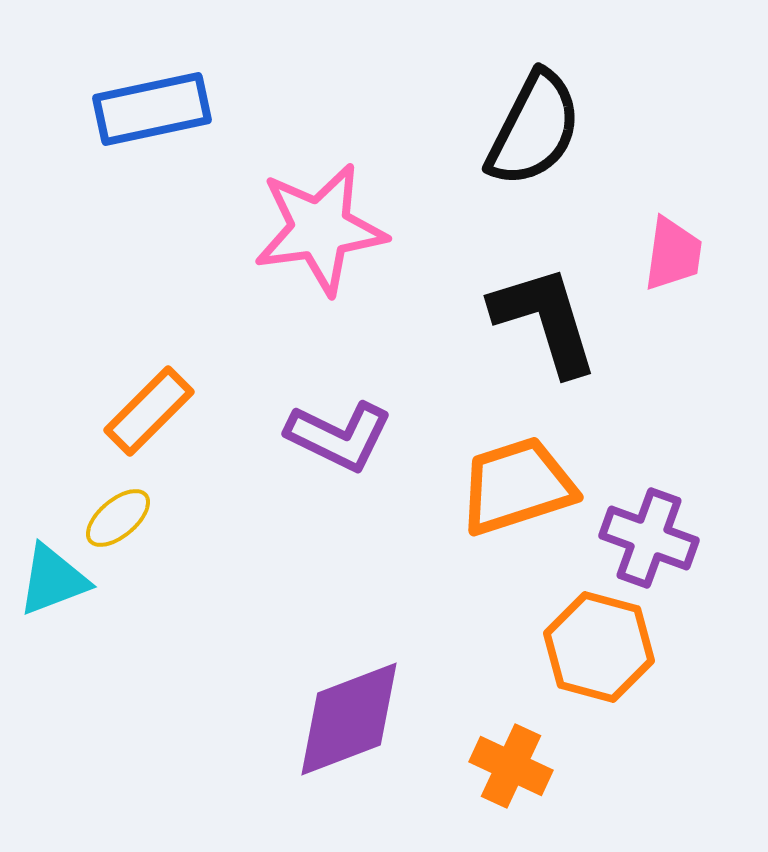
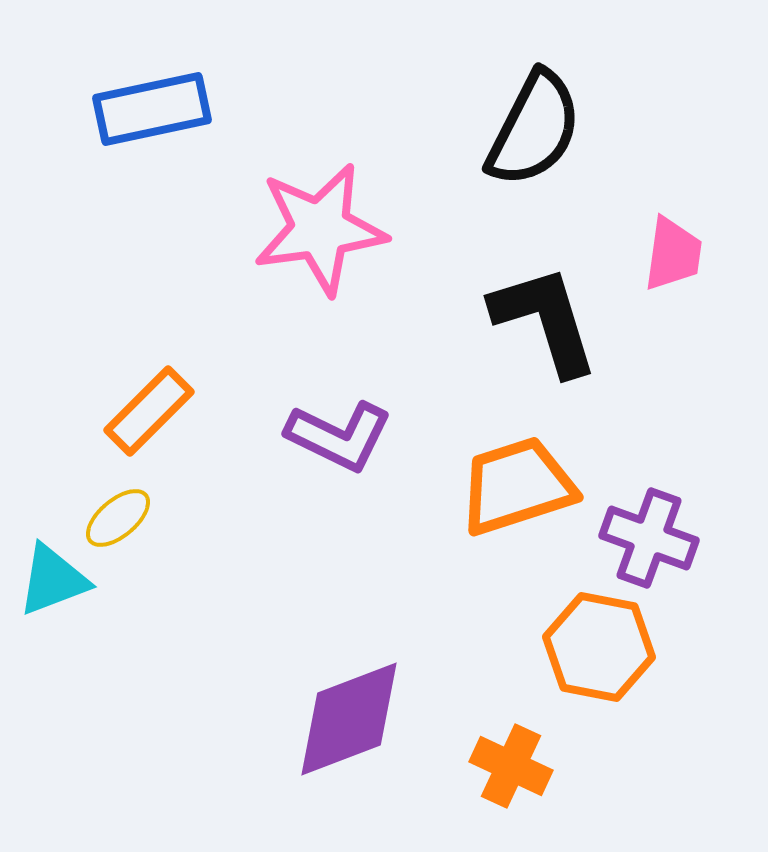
orange hexagon: rotated 4 degrees counterclockwise
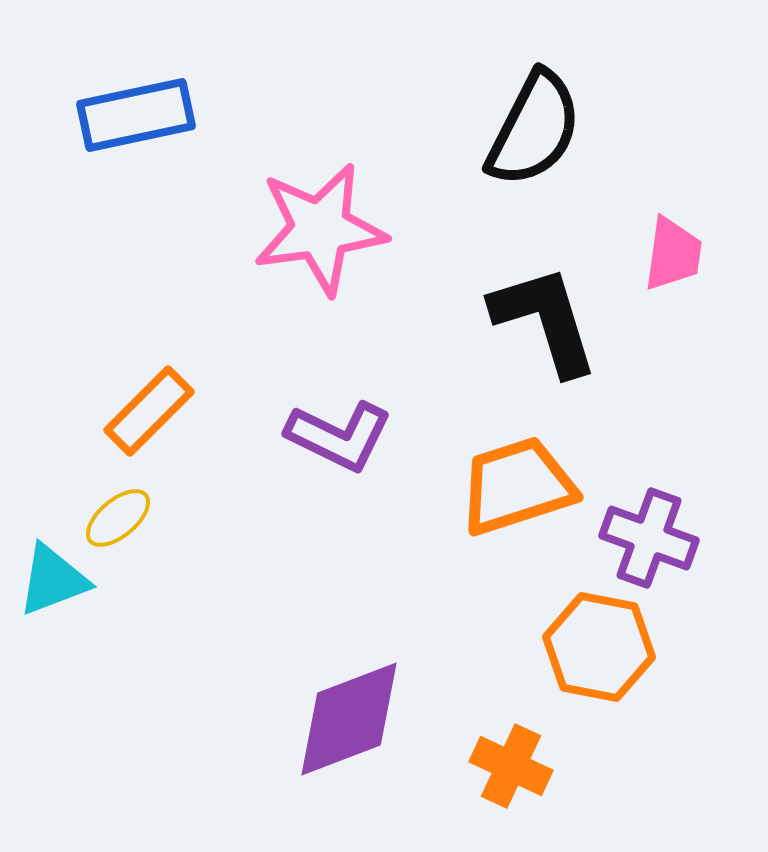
blue rectangle: moved 16 px left, 6 px down
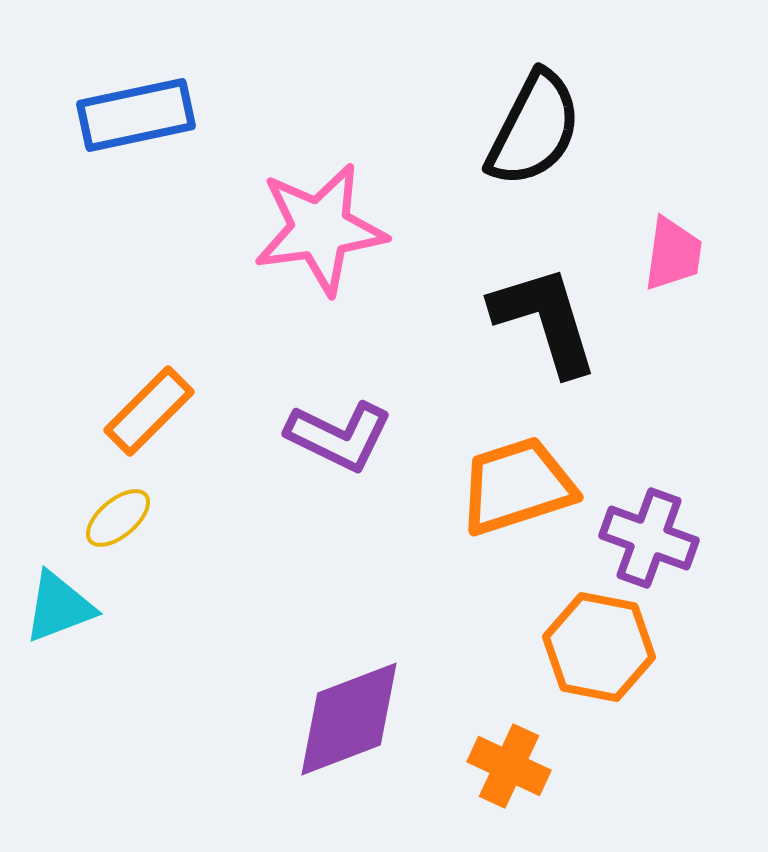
cyan triangle: moved 6 px right, 27 px down
orange cross: moved 2 px left
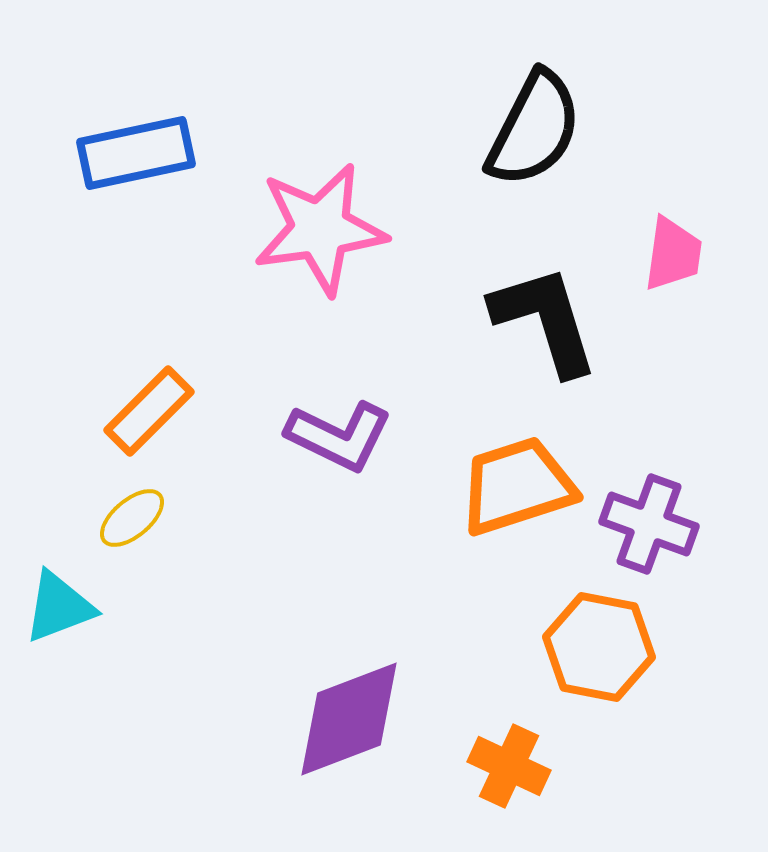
blue rectangle: moved 38 px down
yellow ellipse: moved 14 px right
purple cross: moved 14 px up
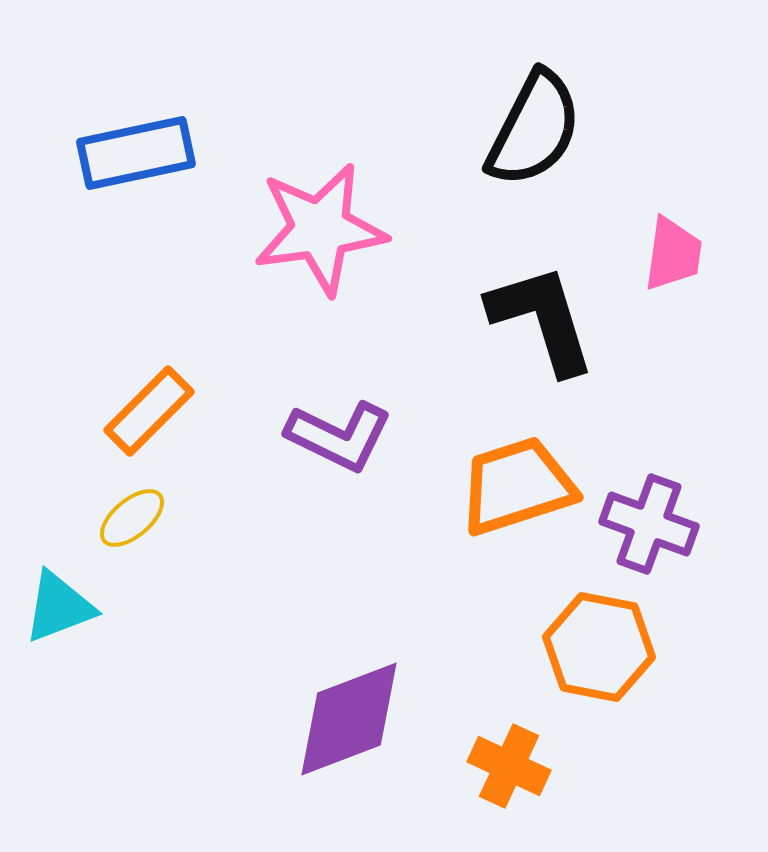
black L-shape: moved 3 px left, 1 px up
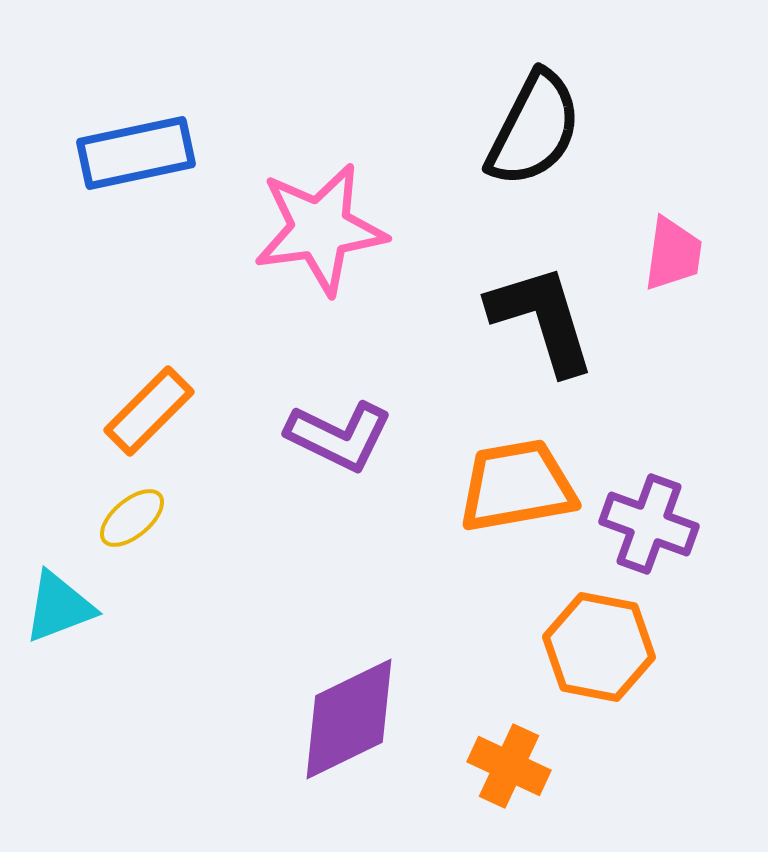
orange trapezoid: rotated 8 degrees clockwise
purple diamond: rotated 5 degrees counterclockwise
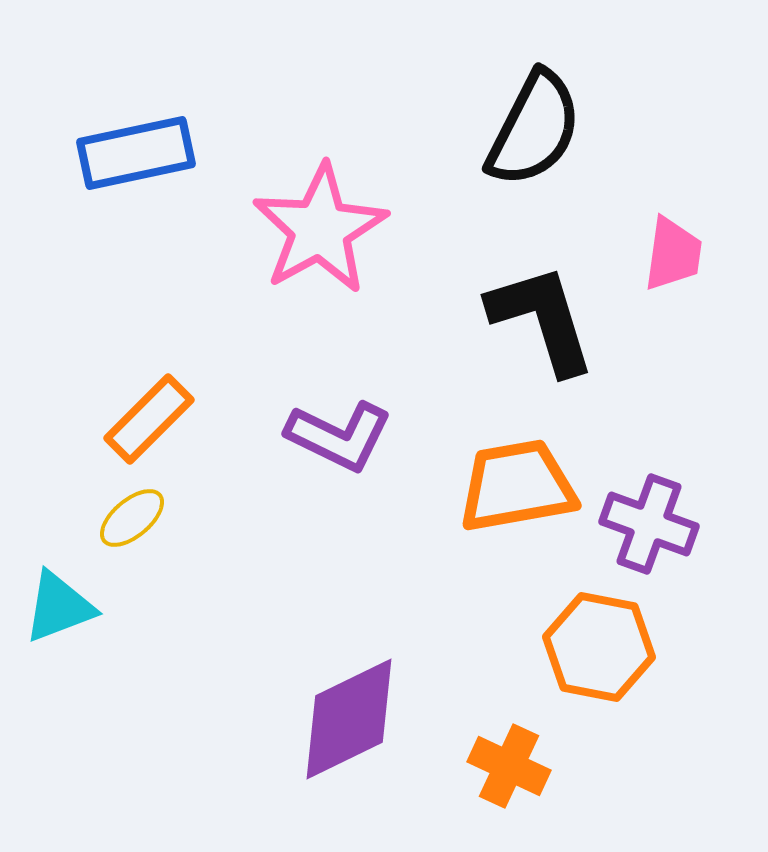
pink star: rotated 21 degrees counterclockwise
orange rectangle: moved 8 px down
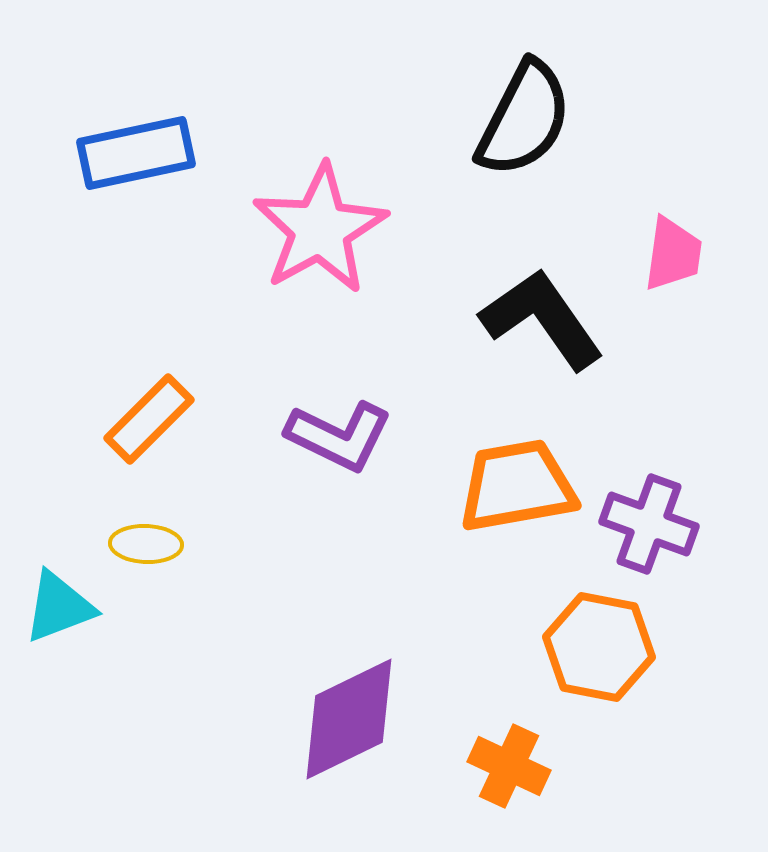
black semicircle: moved 10 px left, 10 px up
black L-shape: rotated 18 degrees counterclockwise
yellow ellipse: moved 14 px right, 26 px down; rotated 42 degrees clockwise
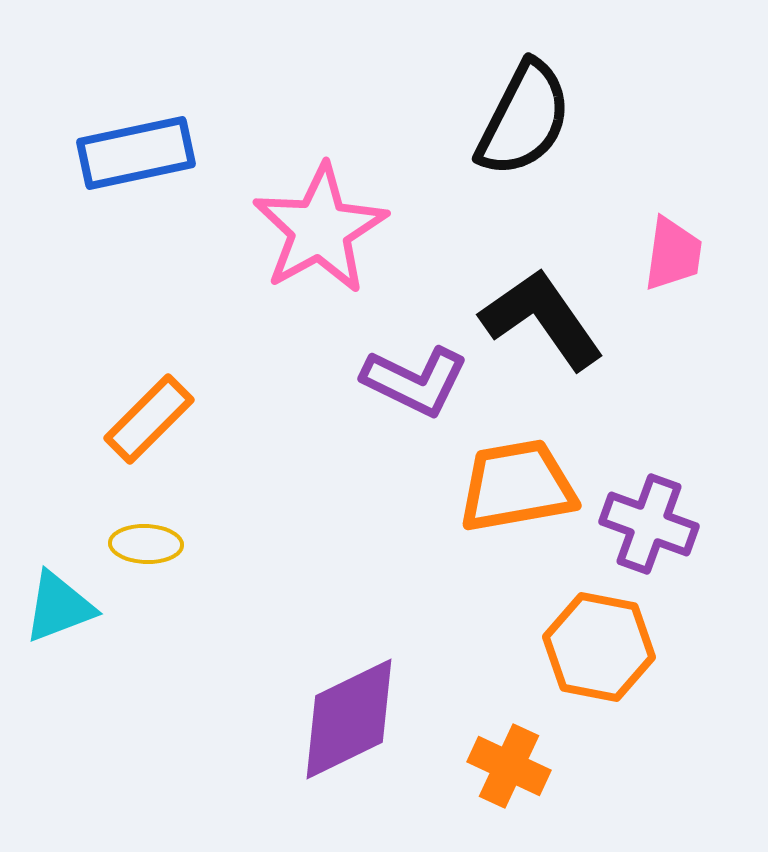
purple L-shape: moved 76 px right, 55 px up
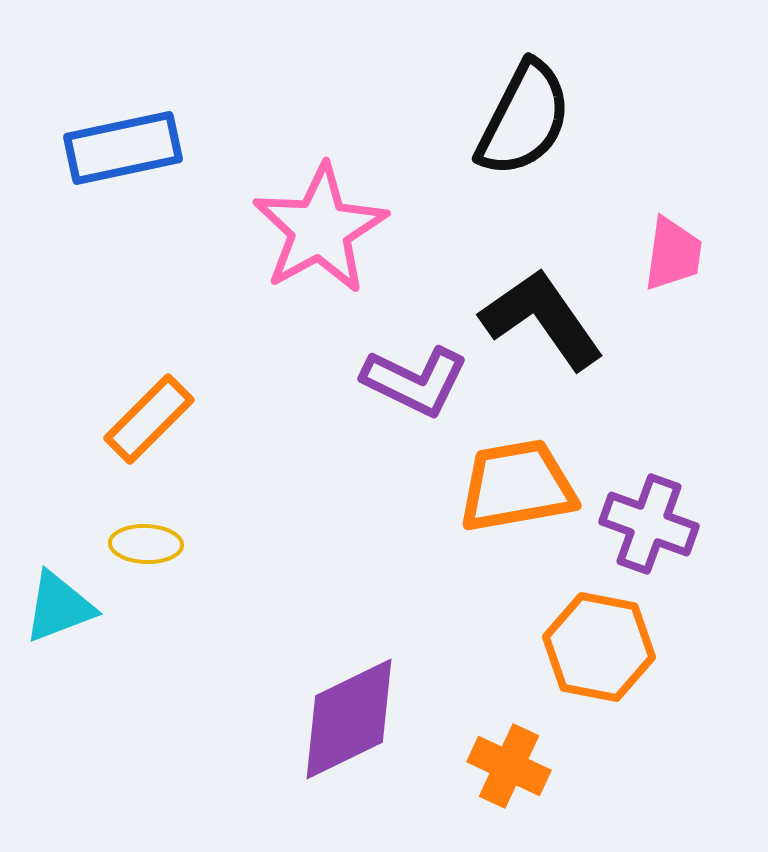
blue rectangle: moved 13 px left, 5 px up
